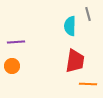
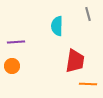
cyan semicircle: moved 13 px left
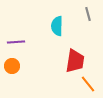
orange line: rotated 48 degrees clockwise
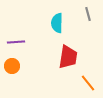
cyan semicircle: moved 3 px up
red trapezoid: moved 7 px left, 4 px up
orange line: moved 1 px up
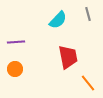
cyan semicircle: moved 1 px right, 3 px up; rotated 138 degrees counterclockwise
red trapezoid: rotated 20 degrees counterclockwise
orange circle: moved 3 px right, 3 px down
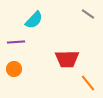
gray line: rotated 40 degrees counterclockwise
cyan semicircle: moved 24 px left
red trapezoid: moved 1 px left, 2 px down; rotated 100 degrees clockwise
orange circle: moved 1 px left
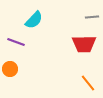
gray line: moved 4 px right, 3 px down; rotated 40 degrees counterclockwise
purple line: rotated 24 degrees clockwise
red trapezoid: moved 17 px right, 15 px up
orange circle: moved 4 px left
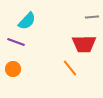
cyan semicircle: moved 7 px left, 1 px down
orange circle: moved 3 px right
orange line: moved 18 px left, 15 px up
